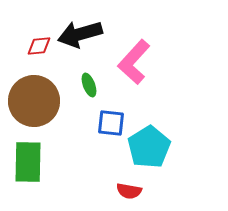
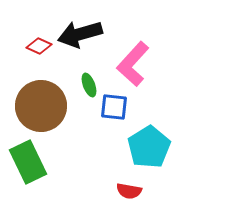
red diamond: rotated 30 degrees clockwise
pink L-shape: moved 1 px left, 2 px down
brown circle: moved 7 px right, 5 px down
blue square: moved 3 px right, 16 px up
green rectangle: rotated 27 degrees counterclockwise
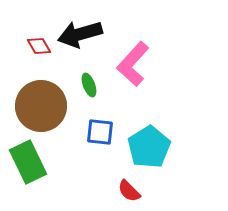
red diamond: rotated 35 degrees clockwise
blue square: moved 14 px left, 25 px down
red semicircle: rotated 35 degrees clockwise
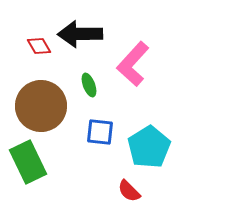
black arrow: rotated 15 degrees clockwise
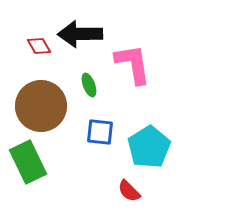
pink L-shape: rotated 129 degrees clockwise
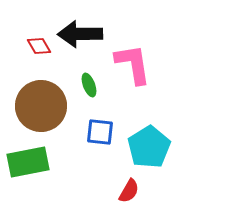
green rectangle: rotated 75 degrees counterclockwise
red semicircle: rotated 105 degrees counterclockwise
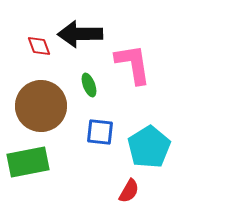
red diamond: rotated 10 degrees clockwise
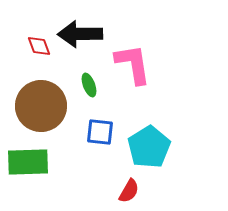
green rectangle: rotated 9 degrees clockwise
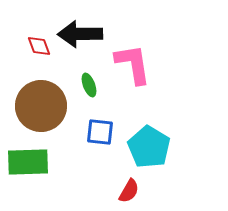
cyan pentagon: rotated 9 degrees counterclockwise
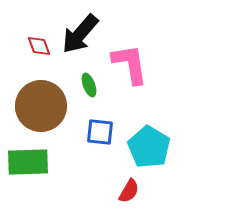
black arrow: rotated 48 degrees counterclockwise
pink L-shape: moved 3 px left
